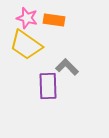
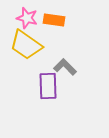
gray L-shape: moved 2 px left
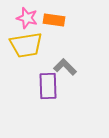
yellow trapezoid: rotated 44 degrees counterclockwise
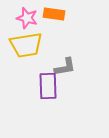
orange rectangle: moved 6 px up
gray L-shape: rotated 125 degrees clockwise
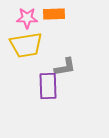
orange rectangle: rotated 10 degrees counterclockwise
pink star: rotated 15 degrees counterclockwise
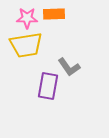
gray L-shape: moved 4 px right; rotated 65 degrees clockwise
purple rectangle: rotated 12 degrees clockwise
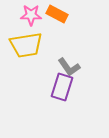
orange rectangle: moved 3 px right; rotated 30 degrees clockwise
pink star: moved 4 px right, 3 px up
purple rectangle: moved 14 px right, 1 px down; rotated 8 degrees clockwise
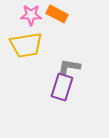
gray L-shape: rotated 135 degrees clockwise
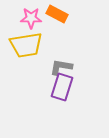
pink star: moved 3 px down
gray L-shape: moved 8 px left
